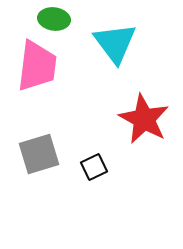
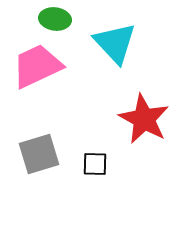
green ellipse: moved 1 px right
cyan triangle: rotated 6 degrees counterclockwise
pink trapezoid: rotated 122 degrees counterclockwise
black square: moved 1 px right, 3 px up; rotated 28 degrees clockwise
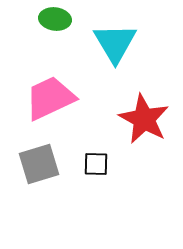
cyan triangle: rotated 12 degrees clockwise
pink trapezoid: moved 13 px right, 32 px down
gray square: moved 10 px down
black square: moved 1 px right
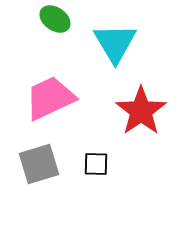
green ellipse: rotated 28 degrees clockwise
red star: moved 3 px left, 8 px up; rotated 9 degrees clockwise
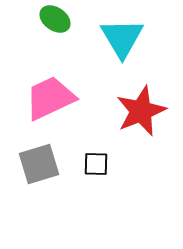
cyan triangle: moved 7 px right, 5 px up
red star: rotated 12 degrees clockwise
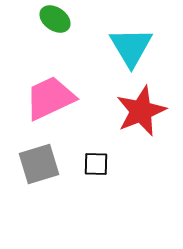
cyan triangle: moved 9 px right, 9 px down
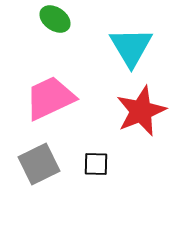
gray square: rotated 9 degrees counterclockwise
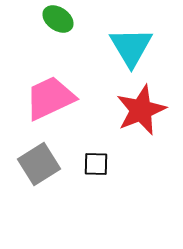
green ellipse: moved 3 px right
red star: moved 1 px up
gray square: rotated 6 degrees counterclockwise
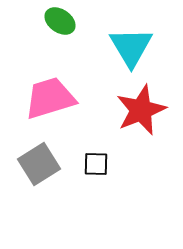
green ellipse: moved 2 px right, 2 px down
pink trapezoid: rotated 8 degrees clockwise
